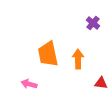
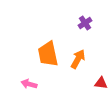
purple cross: moved 8 px left; rotated 16 degrees clockwise
orange arrow: rotated 30 degrees clockwise
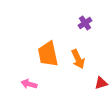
orange arrow: rotated 126 degrees clockwise
red triangle: rotated 24 degrees counterclockwise
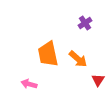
orange arrow: rotated 24 degrees counterclockwise
red triangle: moved 3 px left, 3 px up; rotated 40 degrees counterclockwise
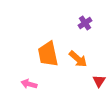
red triangle: moved 1 px right, 1 px down
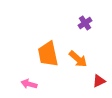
red triangle: rotated 32 degrees clockwise
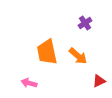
orange trapezoid: moved 1 px left, 2 px up
orange arrow: moved 3 px up
pink arrow: moved 1 px up
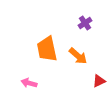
orange trapezoid: moved 3 px up
